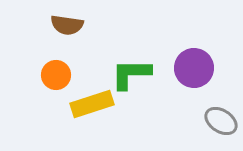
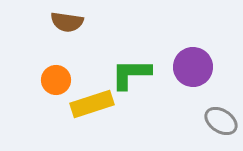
brown semicircle: moved 3 px up
purple circle: moved 1 px left, 1 px up
orange circle: moved 5 px down
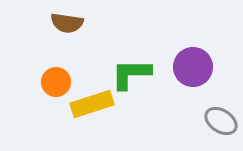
brown semicircle: moved 1 px down
orange circle: moved 2 px down
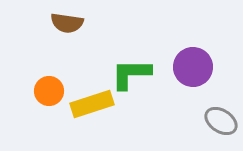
orange circle: moved 7 px left, 9 px down
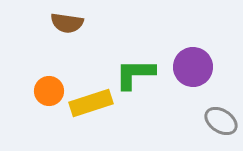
green L-shape: moved 4 px right
yellow rectangle: moved 1 px left, 1 px up
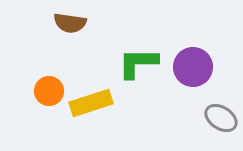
brown semicircle: moved 3 px right
green L-shape: moved 3 px right, 11 px up
gray ellipse: moved 3 px up
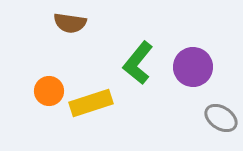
green L-shape: rotated 51 degrees counterclockwise
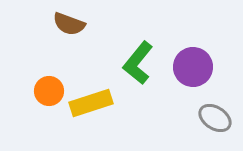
brown semicircle: moved 1 px left, 1 px down; rotated 12 degrees clockwise
gray ellipse: moved 6 px left
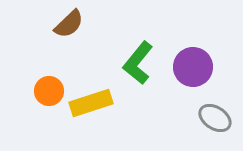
brown semicircle: rotated 64 degrees counterclockwise
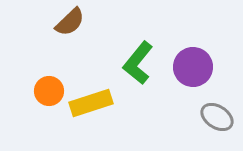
brown semicircle: moved 1 px right, 2 px up
gray ellipse: moved 2 px right, 1 px up
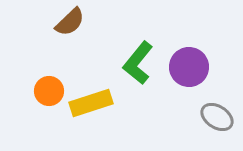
purple circle: moved 4 px left
